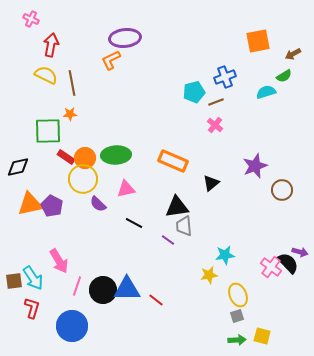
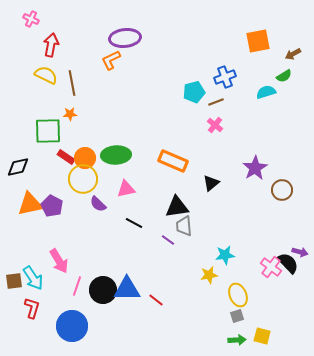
purple star at (255, 166): moved 2 px down; rotated 10 degrees counterclockwise
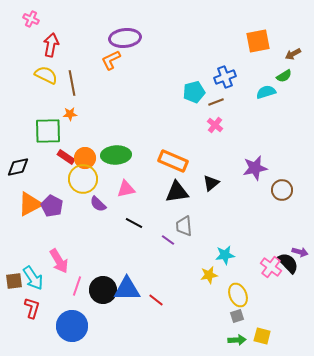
purple star at (255, 168): rotated 20 degrees clockwise
orange triangle at (30, 204): rotated 16 degrees counterclockwise
black triangle at (177, 207): moved 15 px up
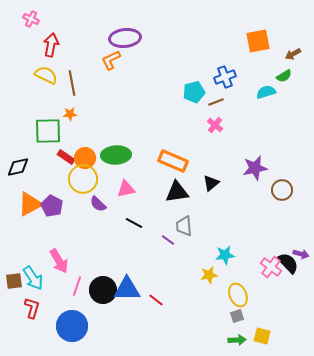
purple arrow at (300, 252): moved 1 px right, 2 px down
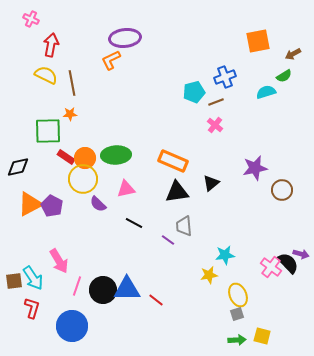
gray square at (237, 316): moved 2 px up
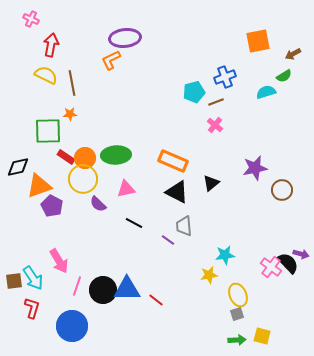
black triangle at (177, 192): rotated 35 degrees clockwise
orange triangle at (30, 204): moved 9 px right, 18 px up; rotated 8 degrees clockwise
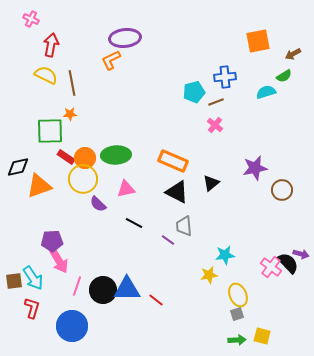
blue cross at (225, 77): rotated 15 degrees clockwise
green square at (48, 131): moved 2 px right
purple pentagon at (52, 206): moved 35 px down; rotated 30 degrees counterclockwise
